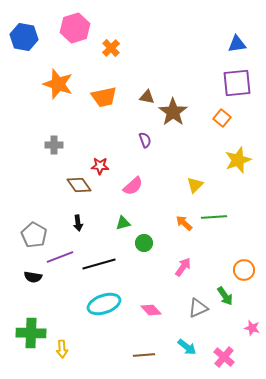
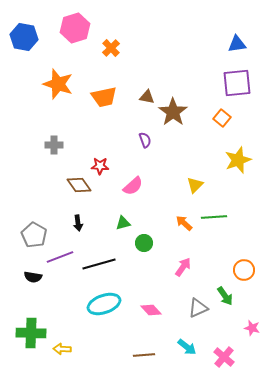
yellow arrow: rotated 96 degrees clockwise
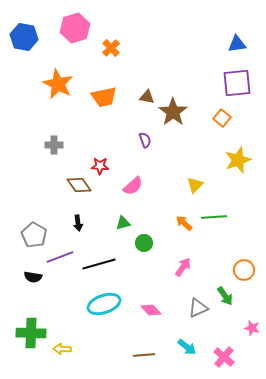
orange star: rotated 8 degrees clockwise
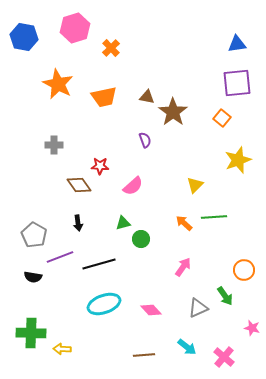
green circle: moved 3 px left, 4 px up
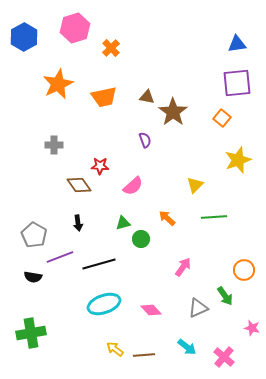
blue hexagon: rotated 20 degrees clockwise
orange star: rotated 20 degrees clockwise
orange arrow: moved 17 px left, 5 px up
green cross: rotated 12 degrees counterclockwise
yellow arrow: moved 53 px right; rotated 36 degrees clockwise
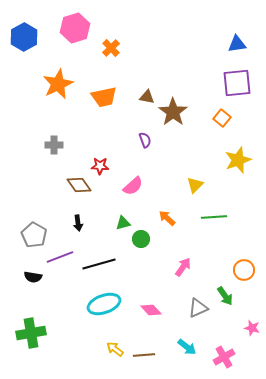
pink cross: rotated 20 degrees clockwise
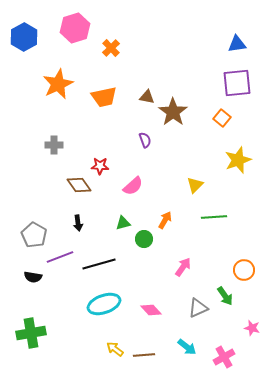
orange arrow: moved 2 px left, 2 px down; rotated 78 degrees clockwise
green circle: moved 3 px right
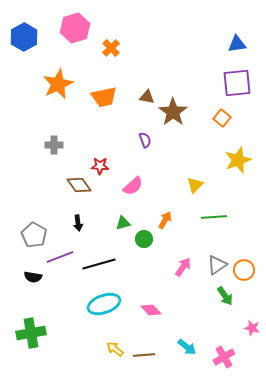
gray triangle: moved 19 px right, 43 px up; rotated 10 degrees counterclockwise
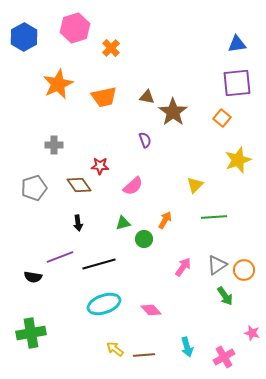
gray pentagon: moved 47 px up; rotated 25 degrees clockwise
pink star: moved 5 px down
cyan arrow: rotated 36 degrees clockwise
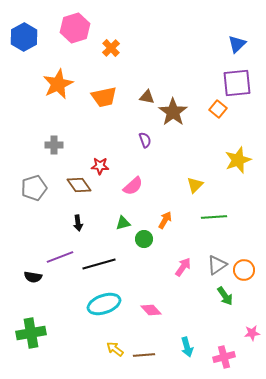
blue triangle: rotated 36 degrees counterclockwise
orange square: moved 4 px left, 9 px up
pink star: rotated 21 degrees counterclockwise
pink cross: rotated 15 degrees clockwise
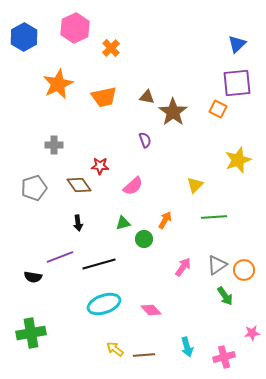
pink hexagon: rotated 8 degrees counterclockwise
orange square: rotated 12 degrees counterclockwise
